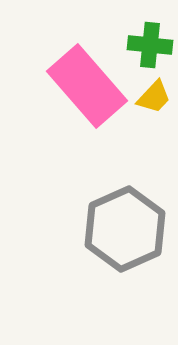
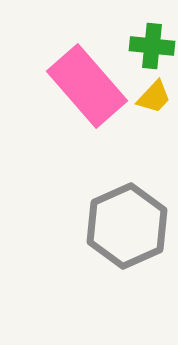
green cross: moved 2 px right, 1 px down
gray hexagon: moved 2 px right, 3 px up
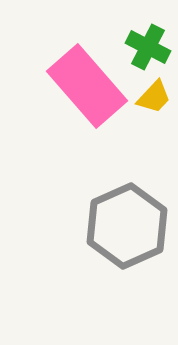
green cross: moved 4 px left, 1 px down; rotated 21 degrees clockwise
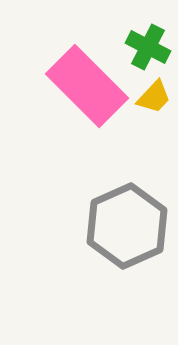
pink rectangle: rotated 4 degrees counterclockwise
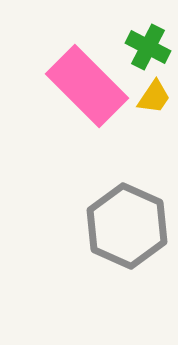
yellow trapezoid: rotated 9 degrees counterclockwise
gray hexagon: rotated 12 degrees counterclockwise
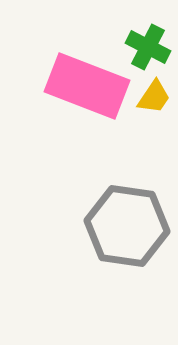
pink rectangle: rotated 24 degrees counterclockwise
gray hexagon: rotated 16 degrees counterclockwise
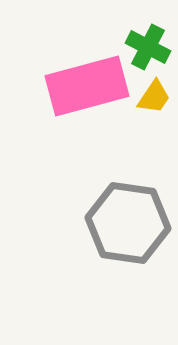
pink rectangle: rotated 36 degrees counterclockwise
gray hexagon: moved 1 px right, 3 px up
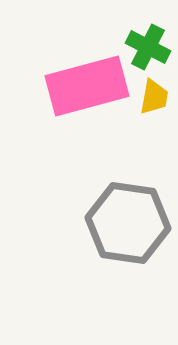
yellow trapezoid: rotated 24 degrees counterclockwise
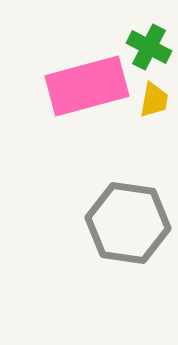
green cross: moved 1 px right
yellow trapezoid: moved 3 px down
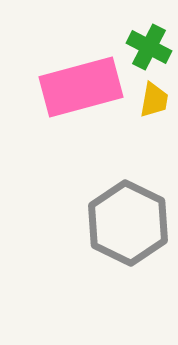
pink rectangle: moved 6 px left, 1 px down
gray hexagon: rotated 18 degrees clockwise
